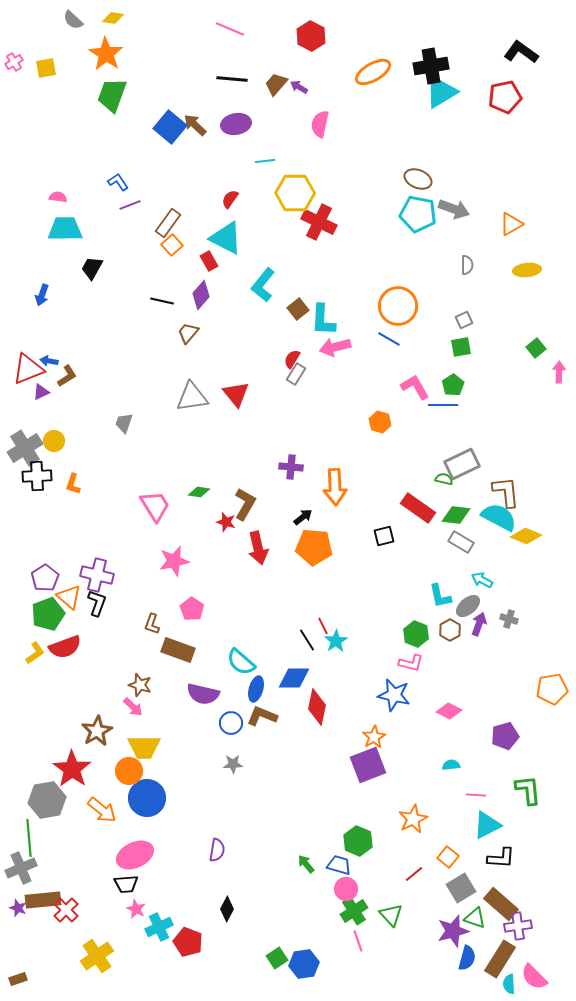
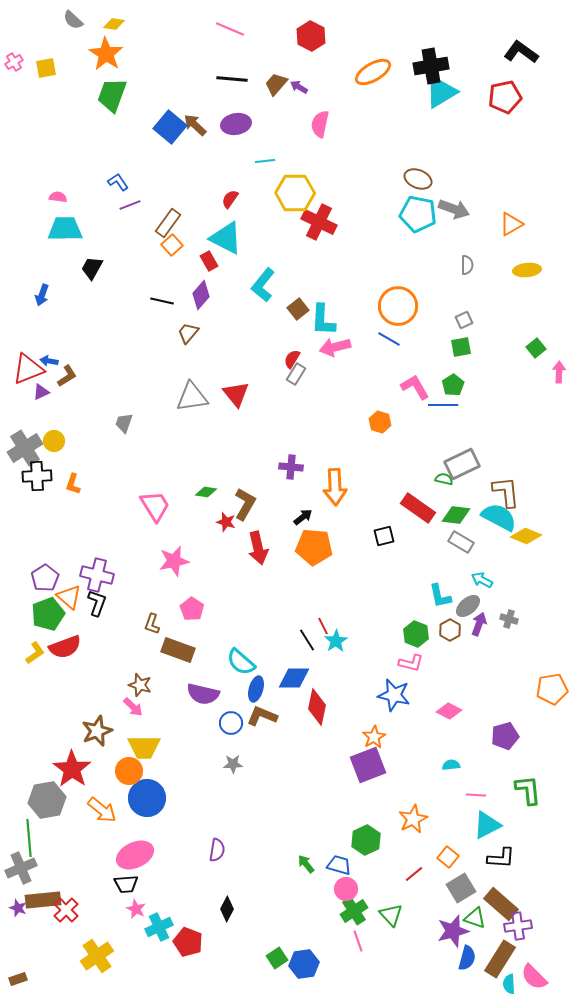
yellow diamond at (113, 18): moved 1 px right, 6 px down
green diamond at (199, 492): moved 7 px right
brown star at (97, 731): rotated 8 degrees clockwise
green hexagon at (358, 841): moved 8 px right, 1 px up; rotated 12 degrees clockwise
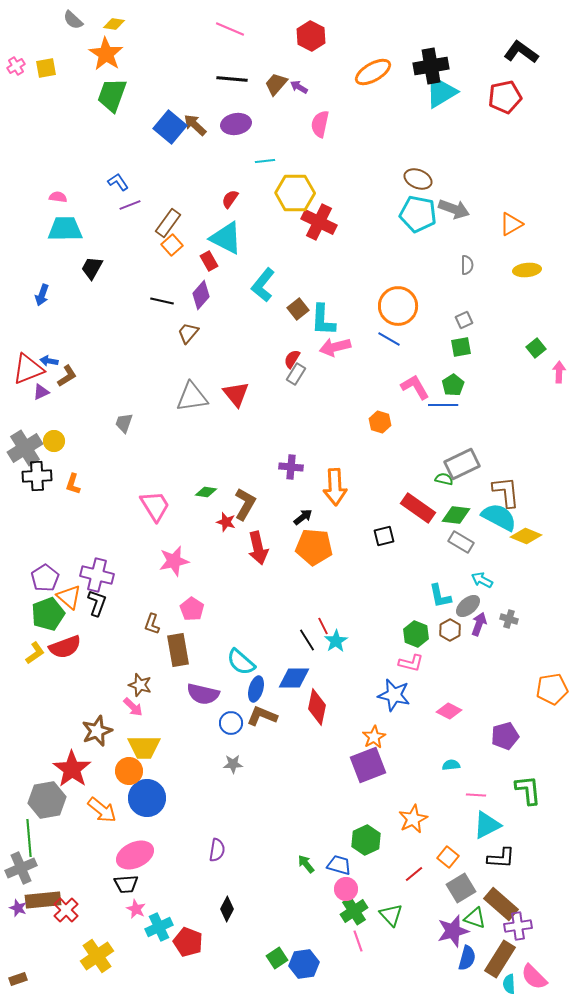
pink cross at (14, 62): moved 2 px right, 4 px down
brown rectangle at (178, 650): rotated 60 degrees clockwise
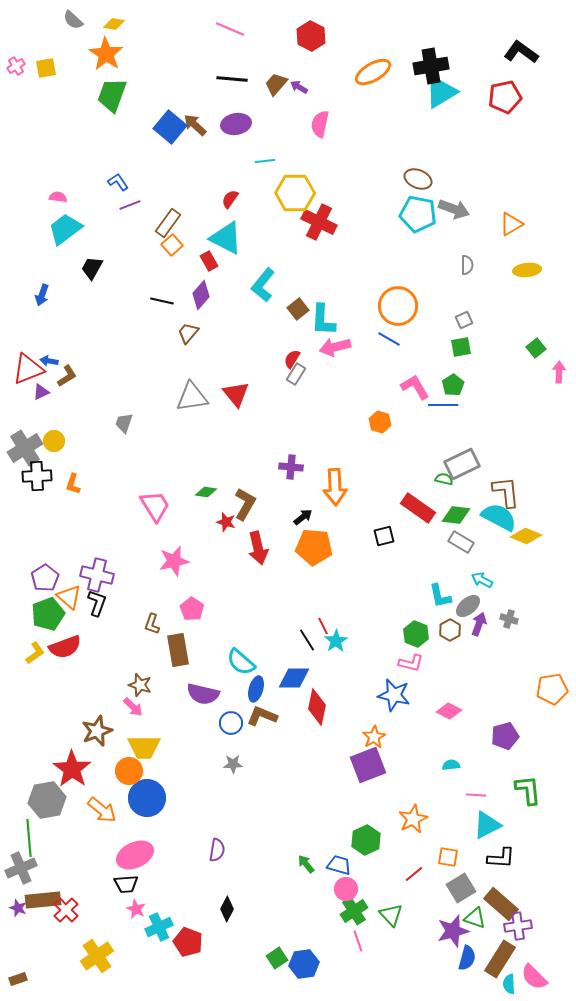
cyan trapezoid at (65, 229): rotated 36 degrees counterclockwise
orange square at (448, 857): rotated 30 degrees counterclockwise
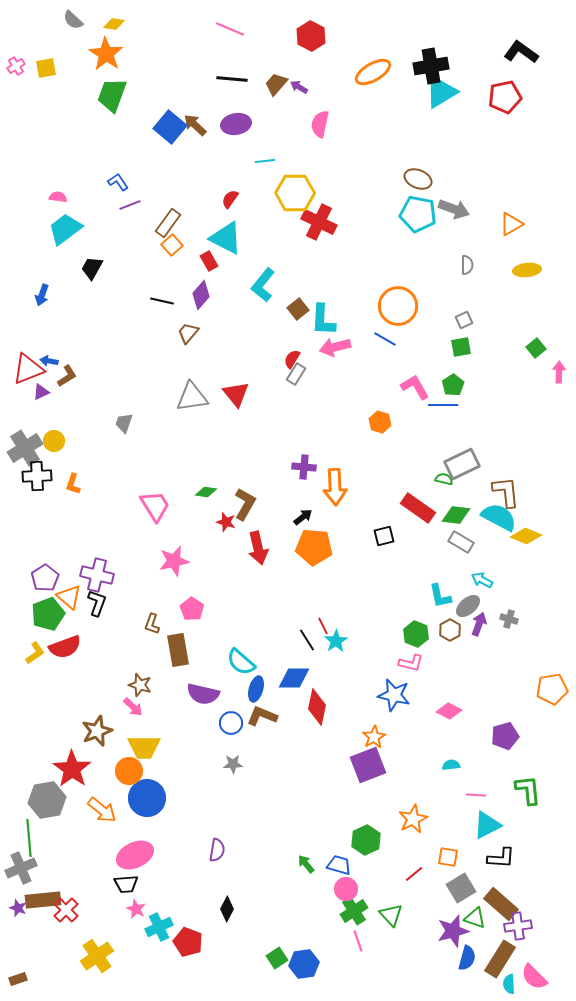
blue line at (389, 339): moved 4 px left
purple cross at (291, 467): moved 13 px right
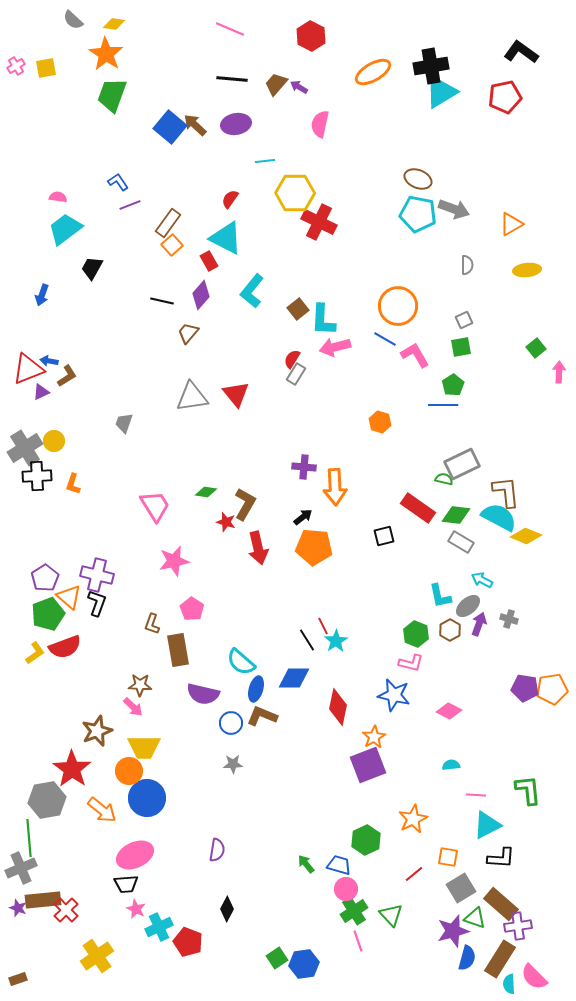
cyan L-shape at (263, 285): moved 11 px left, 6 px down
pink L-shape at (415, 387): moved 32 px up
brown star at (140, 685): rotated 15 degrees counterclockwise
red diamond at (317, 707): moved 21 px right
purple pentagon at (505, 736): moved 20 px right, 48 px up; rotated 24 degrees clockwise
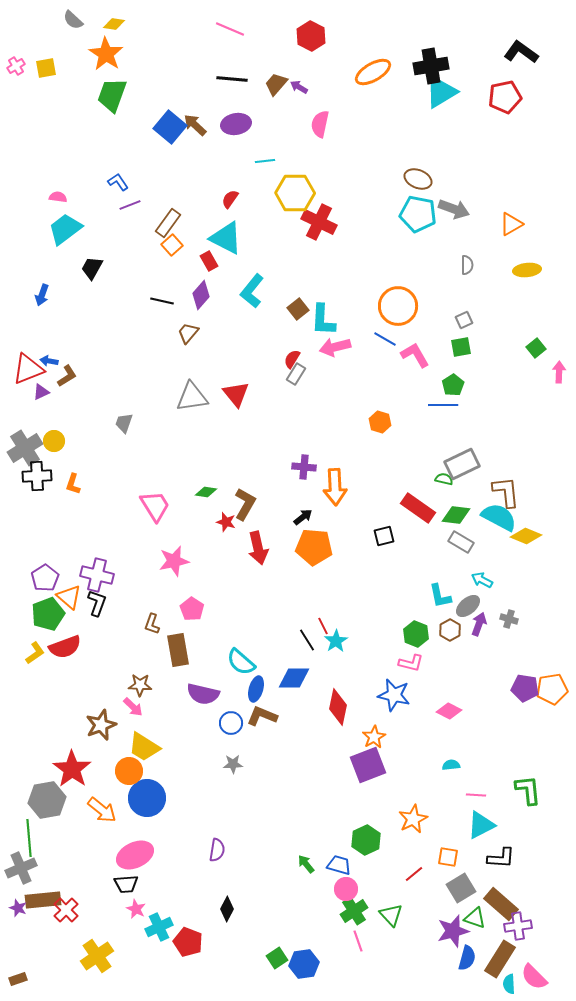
brown star at (97, 731): moved 4 px right, 6 px up
yellow trapezoid at (144, 747): rotated 32 degrees clockwise
cyan triangle at (487, 825): moved 6 px left
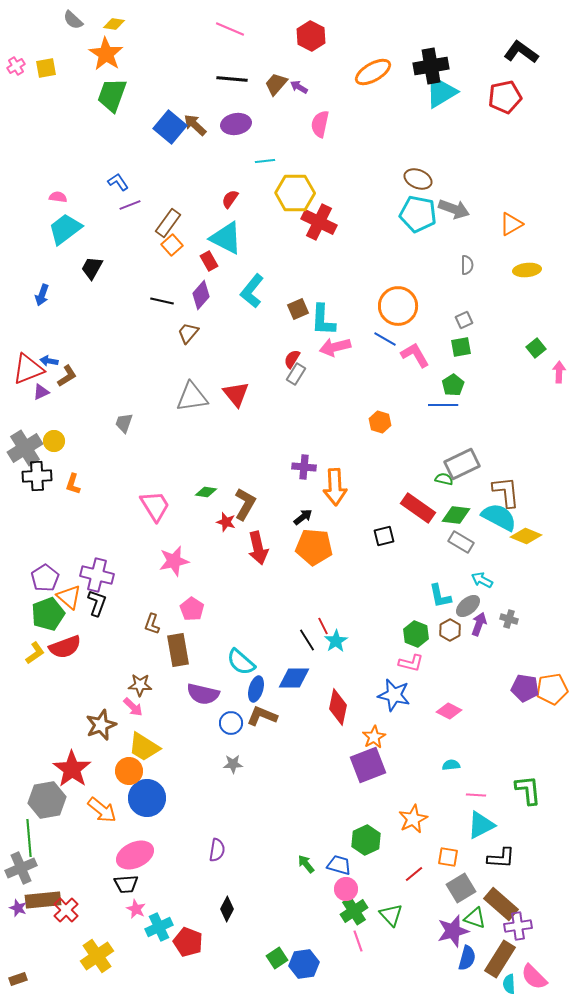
brown square at (298, 309): rotated 15 degrees clockwise
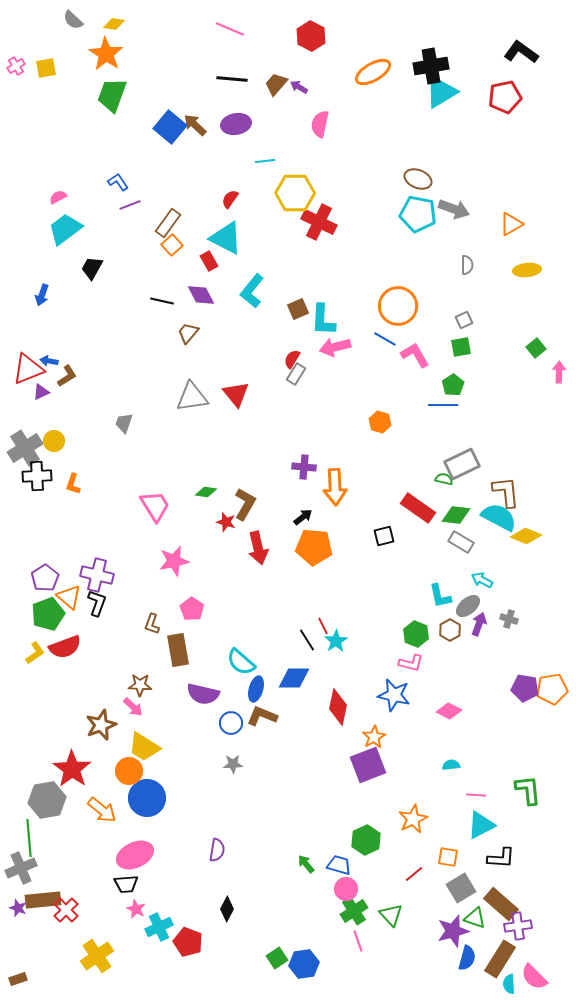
pink semicircle at (58, 197): rotated 36 degrees counterclockwise
purple diamond at (201, 295): rotated 68 degrees counterclockwise
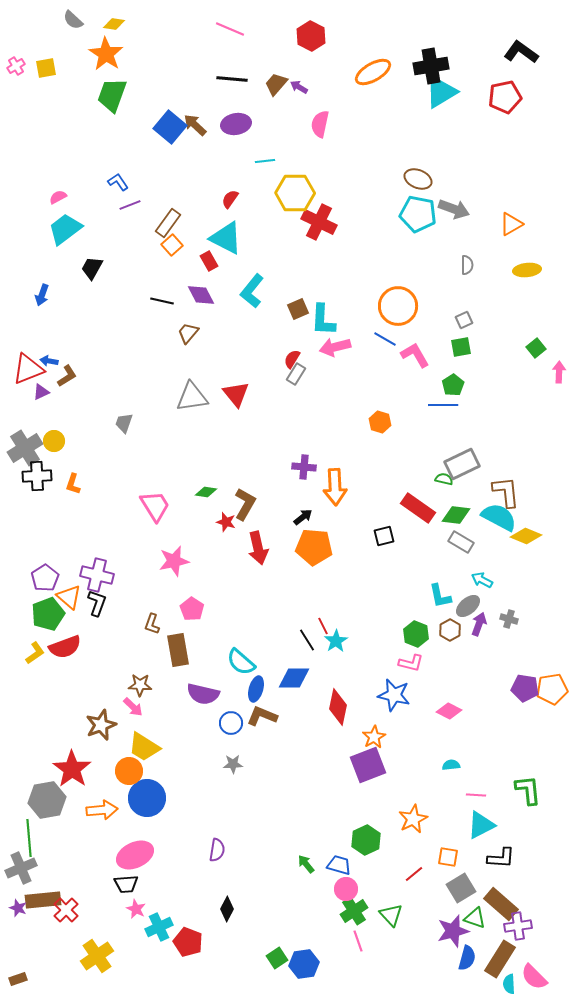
orange arrow at (102, 810): rotated 44 degrees counterclockwise
